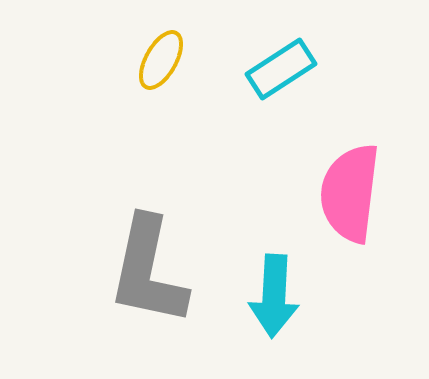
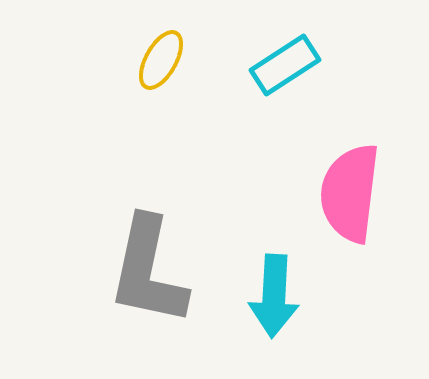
cyan rectangle: moved 4 px right, 4 px up
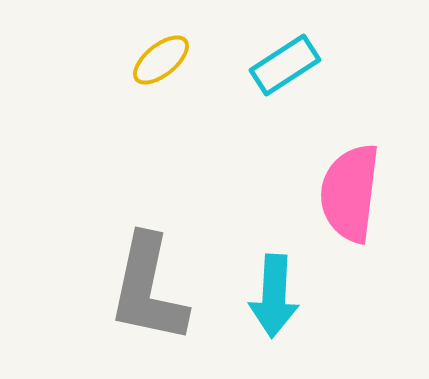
yellow ellipse: rotated 22 degrees clockwise
gray L-shape: moved 18 px down
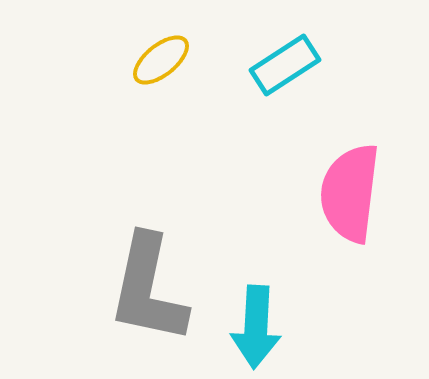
cyan arrow: moved 18 px left, 31 px down
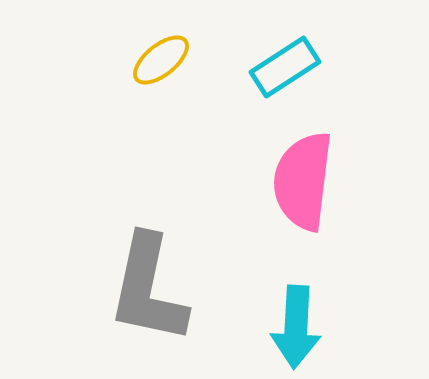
cyan rectangle: moved 2 px down
pink semicircle: moved 47 px left, 12 px up
cyan arrow: moved 40 px right
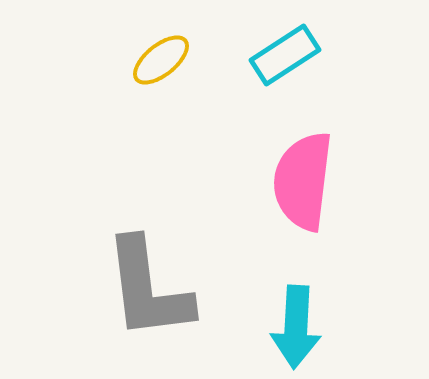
cyan rectangle: moved 12 px up
gray L-shape: rotated 19 degrees counterclockwise
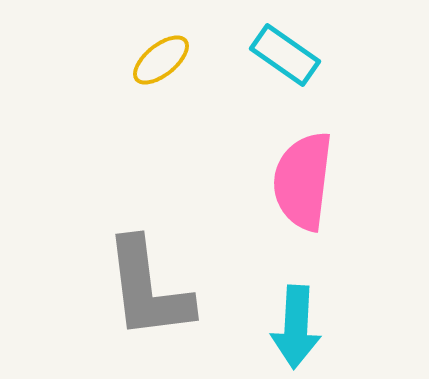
cyan rectangle: rotated 68 degrees clockwise
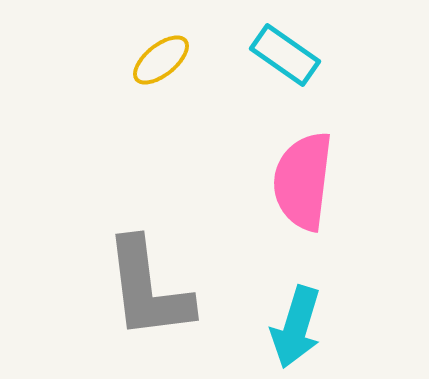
cyan arrow: rotated 14 degrees clockwise
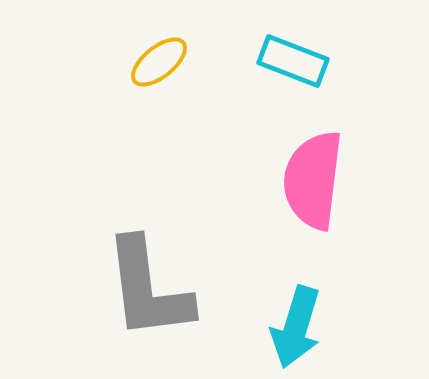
cyan rectangle: moved 8 px right, 6 px down; rotated 14 degrees counterclockwise
yellow ellipse: moved 2 px left, 2 px down
pink semicircle: moved 10 px right, 1 px up
